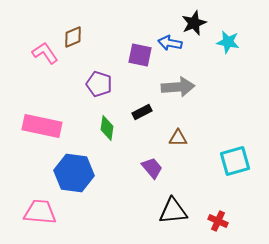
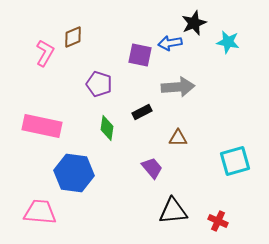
blue arrow: rotated 20 degrees counterclockwise
pink L-shape: rotated 64 degrees clockwise
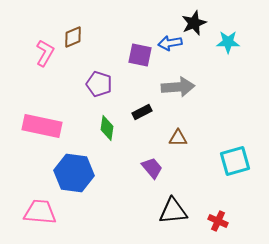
cyan star: rotated 10 degrees counterclockwise
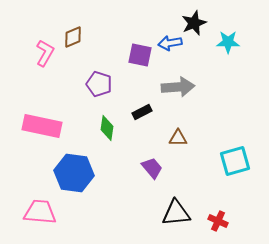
black triangle: moved 3 px right, 2 px down
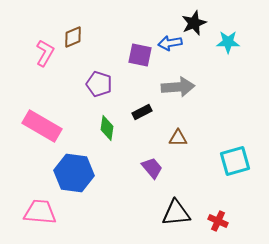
pink rectangle: rotated 18 degrees clockwise
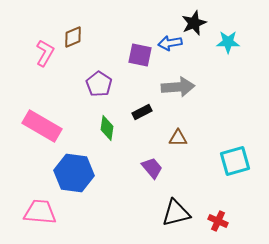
purple pentagon: rotated 15 degrees clockwise
black triangle: rotated 8 degrees counterclockwise
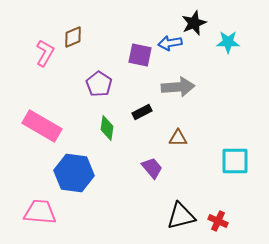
cyan square: rotated 16 degrees clockwise
black triangle: moved 5 px right, 3 px down
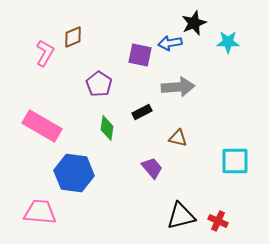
brown triangle: rotated 12 degrees clockwise
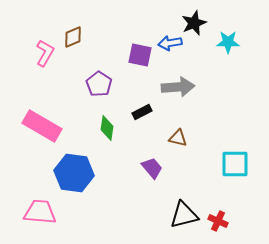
cyan square: moved 3 px down
black triangle: moved 3 px right, 1 px up
